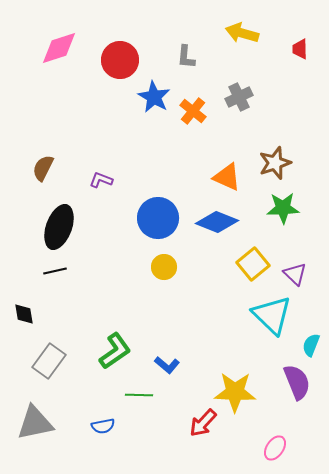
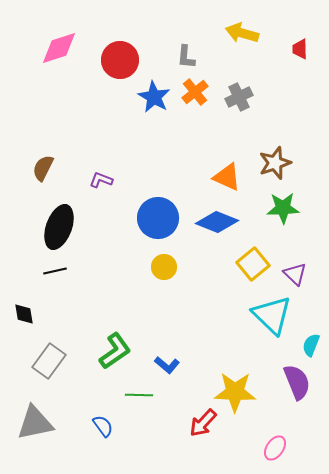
orange cross: moved 2 px right, 19 px up; rotated 12 degrees clockwise
blue semicircle: rotated 115 degrees counterclockwise
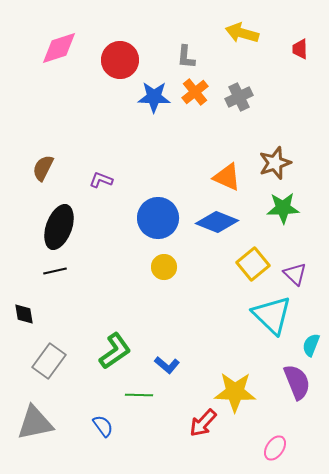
blue star: rotated 28 degrees counterclockwise
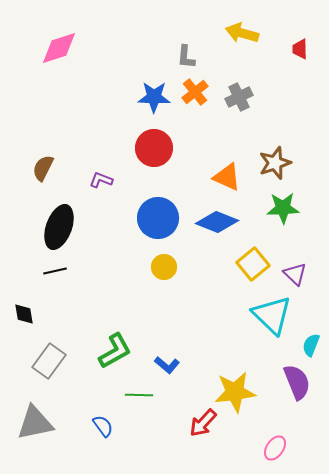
red circle: moved 34 px right, 88 px down
green L-shape: rotated 6 degrees clockwise
yellow star: rotated 9 degrees counterclockwise
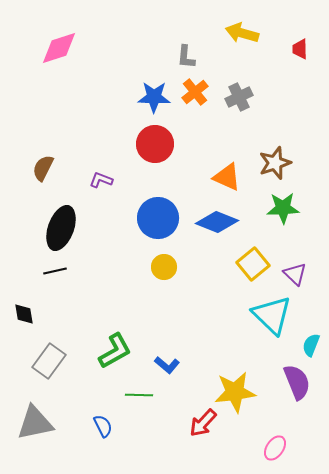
red circle: moved 1 px right, 4 px up
black ellipse: moved 2 px right, 1 px down
blue semicircle: rotated 10 degrees clockwise
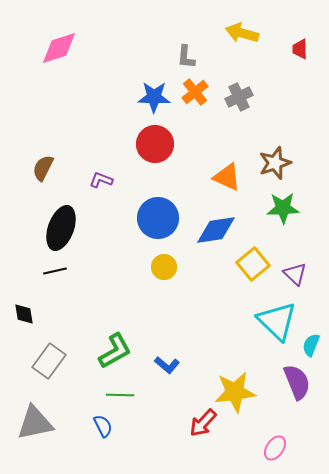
blue diamond: moved 1 px left, 8 px down; rotated 30 degrees counterclockwise
cyan triangle: moved 5 px right, 6 px down
green line: moved 19 px left
